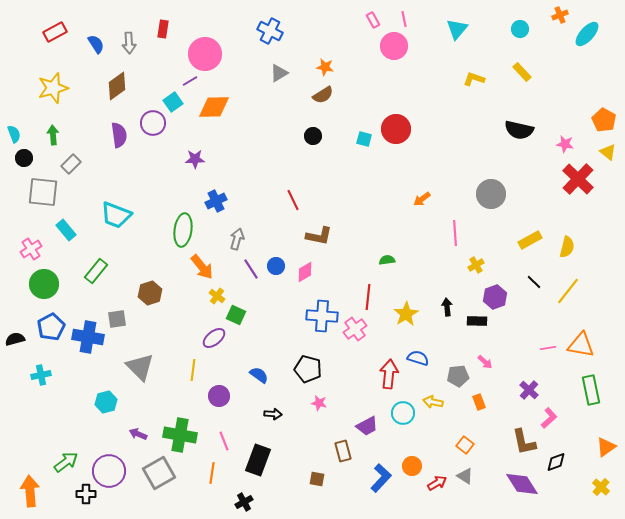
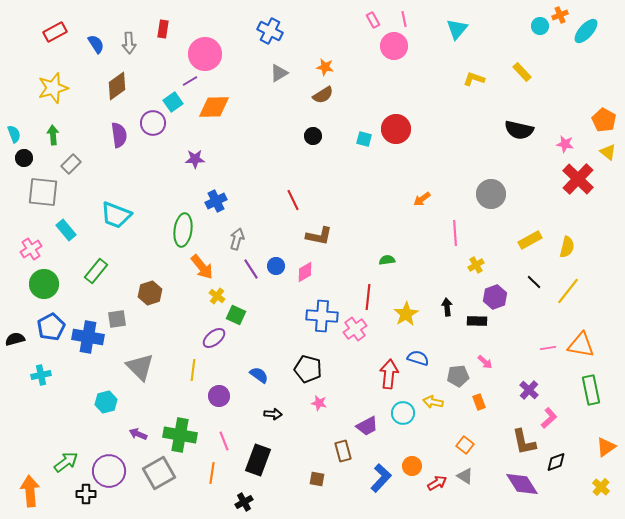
cyan circle at (520, 29): moved 20 px right, 3 px up
cyan ellipse at (587, 34): moved 1 px left, 3 px up
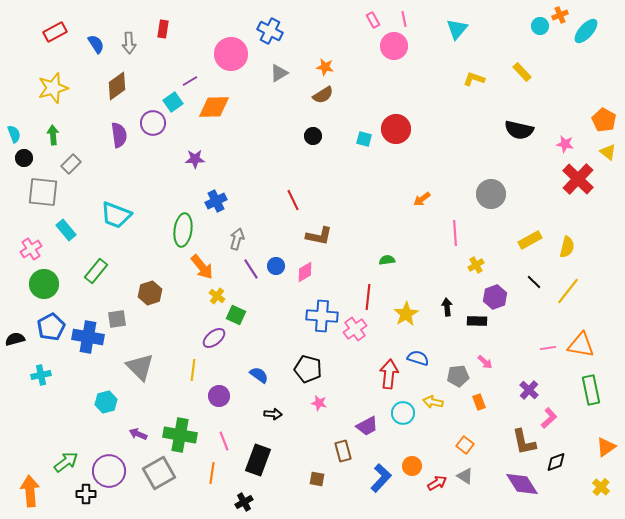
pink circle at (205, 54): moved 26 px right
